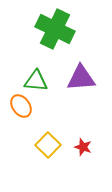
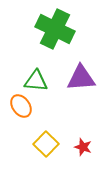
yellow square: moved 2 px left, 1 px up
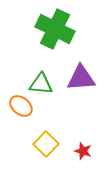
green triangle: moved 5 px right, 3 px down
orange ellipse: rotated 15 degrees counterclockwise
red star: moved 4 px down
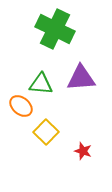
yellow square: moved 12 px up
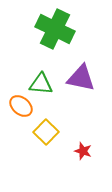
purple triangle: rotated 16 degrees clockwise
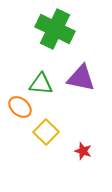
orange ellipse: moved 1 px left, 1 px down
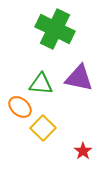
purple triangle: moved 2 px left
yellow square: moved 3 px left, 4 px up
red star: rotated 18 degrees clockwise
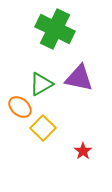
green triangle: rotated 35 degrees counterclockwise
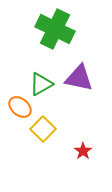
yellow square: moved 1 px down
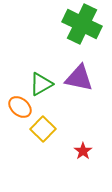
green cross: moved 27 px right, 5 px up
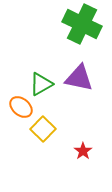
orange ellipse: moved 1 px right
